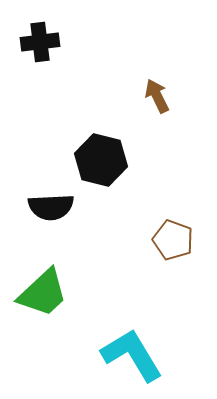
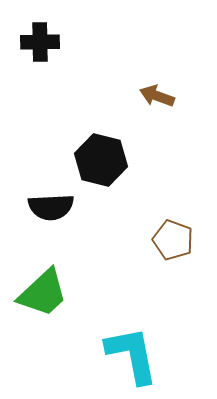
black cross: rotated 6 degrees clockwise
brown arrow: rotated 44 degrees counterclockwise
cyan L-shape: rotated 20 degrees clockwise
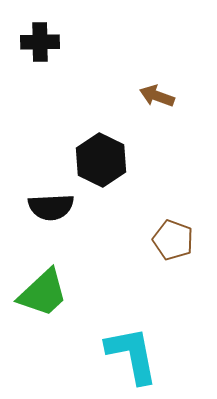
black hexagon: rotated 12 degrees clockwise
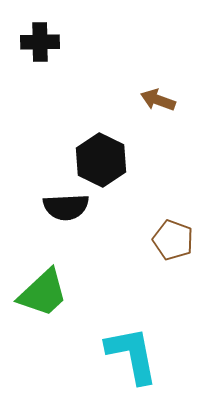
brown arrow: moved 1 px right, 4 px down
black semicircle: moved 15 px right
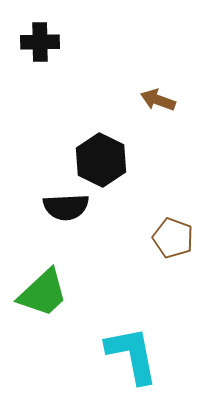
brown pentagon: moved 2 px up
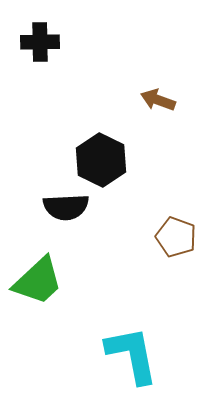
brown pentagon: moved 3 px right, 1 px up
green trapezoid: moved 5 px left, 12 px up
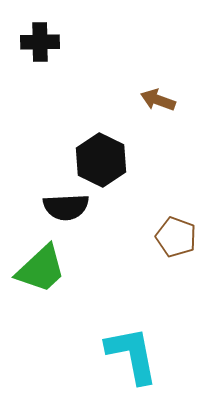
green trapezoid: moved 3 px right, 12 px up
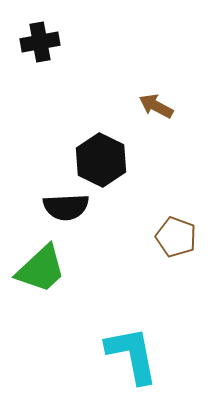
black cross: rotated 9 degrees counterclockwise
brown arrow: moved 2 px left, 6 px down; rotated 8 degrees clockwise
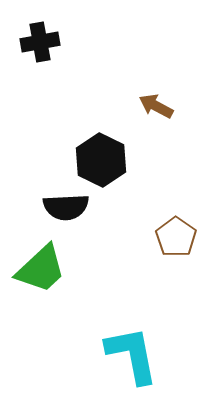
brown pentagon: rotated 15 degrees clockwise
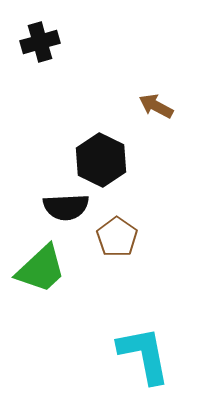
black cross: rotated 6 degrees counterclockwise
brown pentagon: moved 59 px left
cyan L-shape: moved 12 px right
